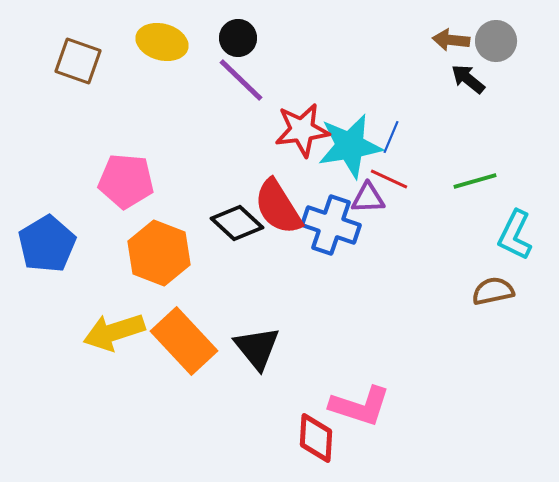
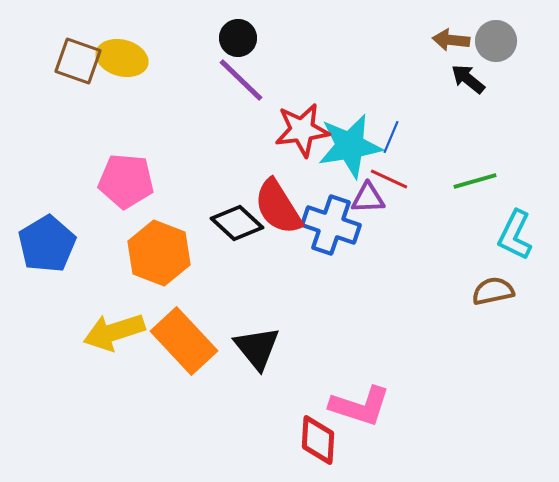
yellow ellipse: moved 40 px left, 16 px down
red diamond: moved 2 px right, 2 px down
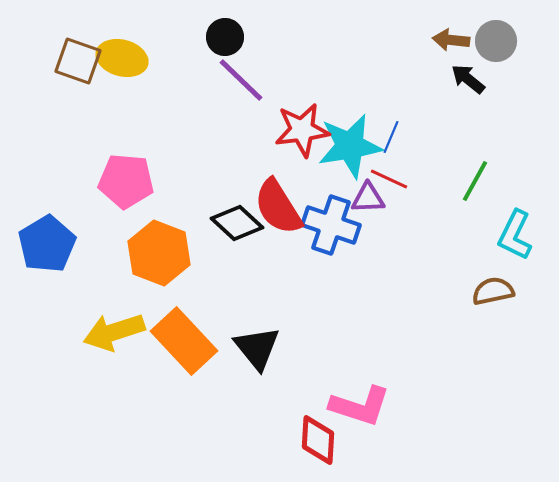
black circle: moved 13 px left, 1 px up
green line: rotated 45 degrees counterclockwise
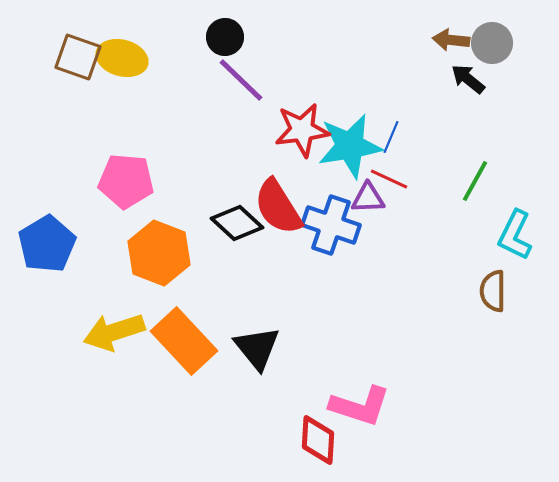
gray circle: moved 4 px left, 2 px down
brown square: moved 4 px up
brown semicircle: rotated 78 degrees counterclockwise
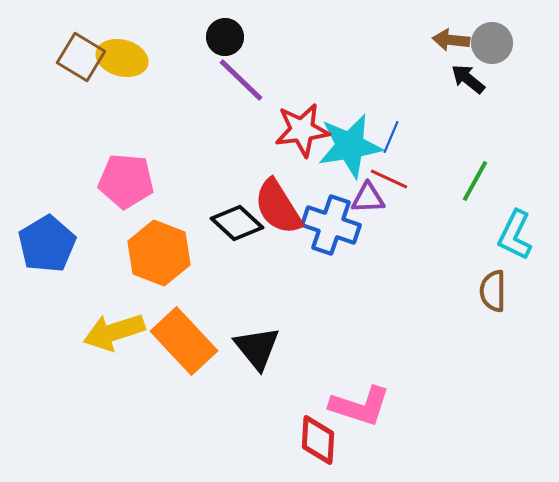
brown square: moved 3 px right; rotated 12 degrees clockwise
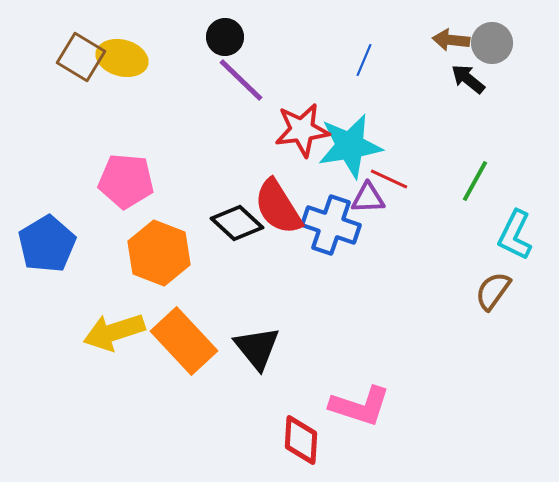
blue line: moved 27 px left, 77 px up
brown semicircle: rotated 36 degrees clockwise
red diamond: moved 17 px left
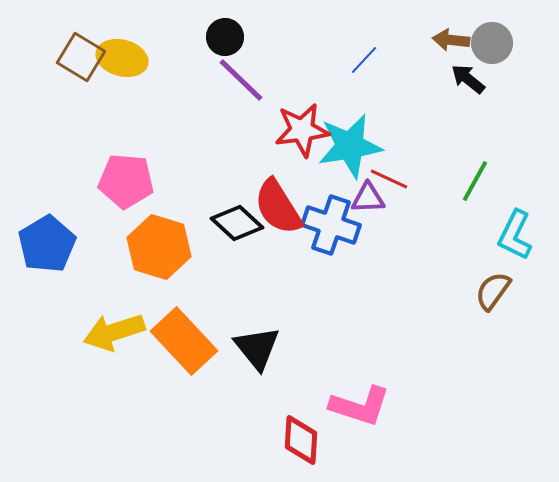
blue line: rotated 20 degrees clockwise
orange hexagon: moved 6 px up; rotated 4 degrees counterclockwise
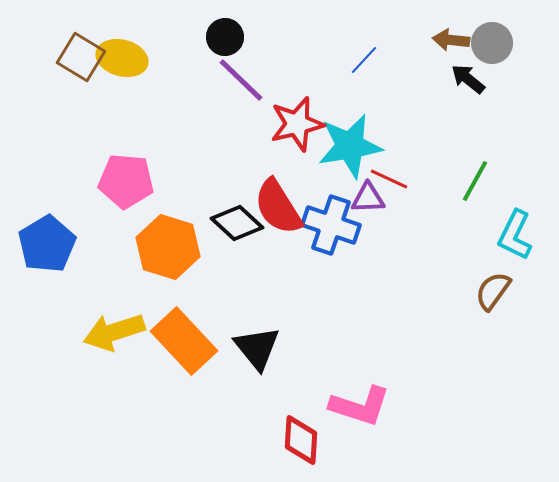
red star: moved 5 px left, 6 px up; rotated 6 degrees counterclockwise
orange hexagon: moved 9 px right
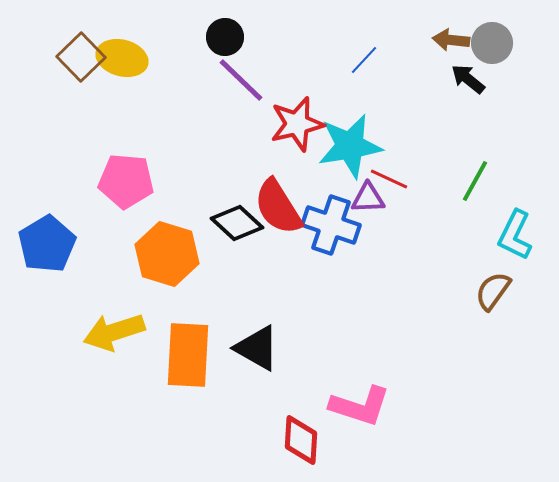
brown square: rotated 15 degrees clockwise
orange hexagon: moved 1 px left, 7 px down
orange rectangle: moved 4 px right, 14 px down; rotated 46 degrees clockwise
black triangle: rotated 21 degrees counterclockwise
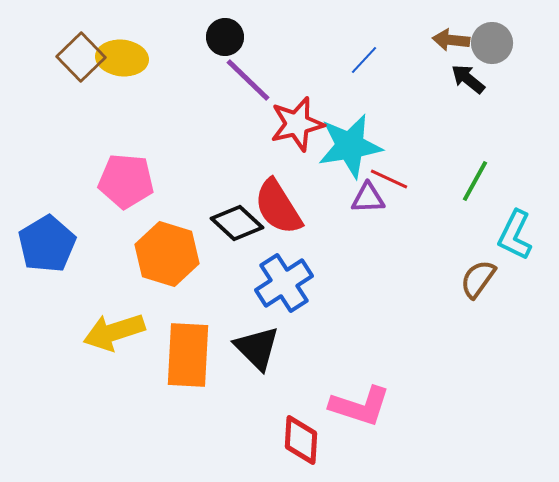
yellow ellipse: rotated 9 degrees counterclockwise
purple line: moved 7 px right
blue cross: moved 47 px left, 58 px down; rotated 38 degrees clockwise
brown semicircle: moved 15 px left, 12 px up
black triangle: rotated 15 degrees clockwise
